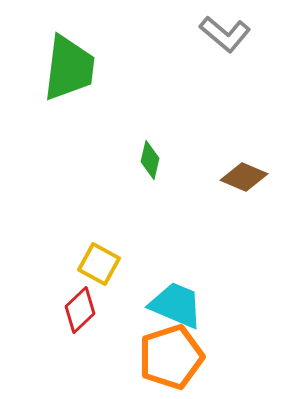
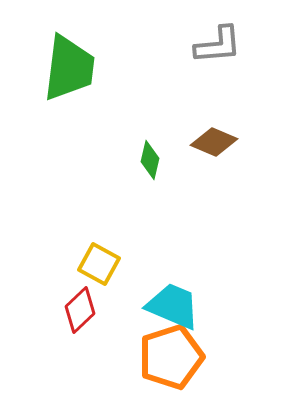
gray L-shape: moved 7 px left, 11 px down; rotated 45 degrees counterclockwise
brown diamond: moved 30 px left, 35 px up
cyan trapezoid: moved 3 px left, 1 px down
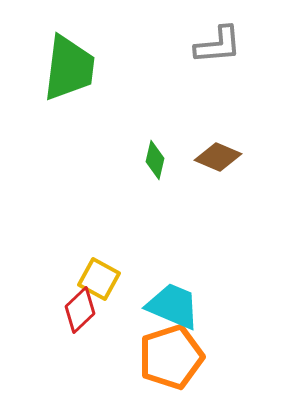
brown diamond: moved 4 px right, 15 px down
green diamond: moved 5 px right
yellow square: moved 15 px down
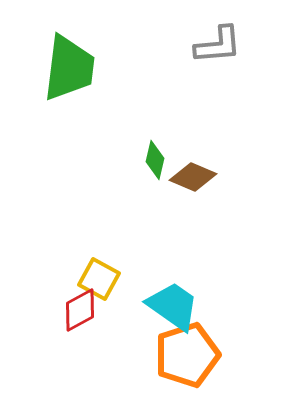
brown diamond: moved 25 px left, 20 px down
cyan trapezoid: rotated 12 degrees clockwise
red diamond: rotated 15 degrees clockwise
orange pentagon: moved 16 px right, 2 px up
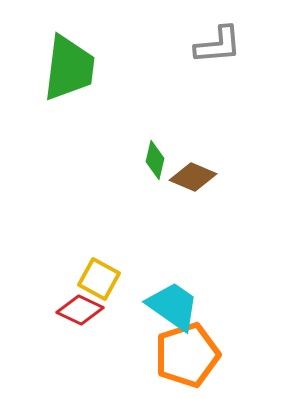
red diamond: rotated 54 degrees clockwise
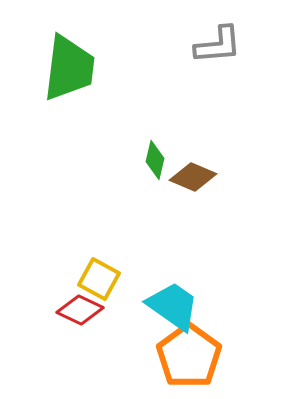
orange pentagon: moved 2 px right, 1 px down; rotated 18 degrees counterclockwise
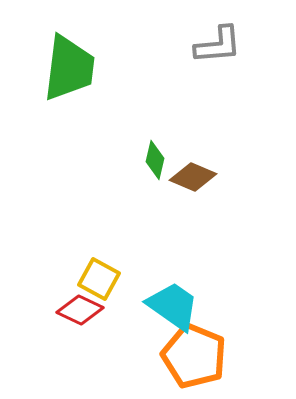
orange pentagon: moved 5 px right; rotated 14 degrees counterclockwise
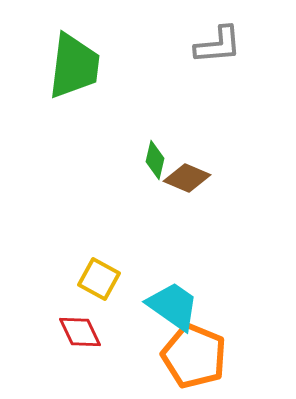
green trapezoid: moved 5 px right, 2 px up
brown diamond: moved 6 px left, 1 px down
red diamond: moved 22 px down; rotated 39 degrees clockwise
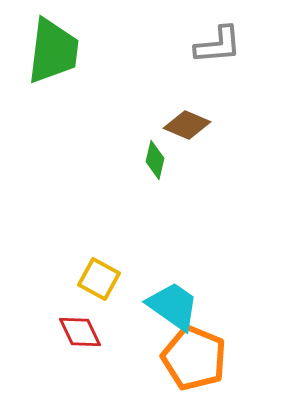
green trapezoid: moved 21 px left, 15 px up
brown diamond: moved 53 px up
orange pentagon: moved 2 px down
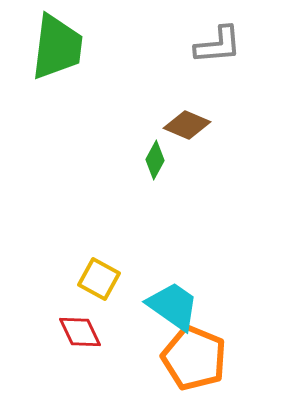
green trapezoid: moved 4 px right, 4 px up
green diamond: rotated 15 degrees clockwise
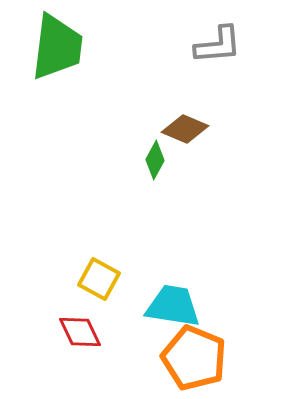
brown diamond: moved 2 px left, 4 px down
cyan trapezoid: rotated 26 degrees counterclockwise
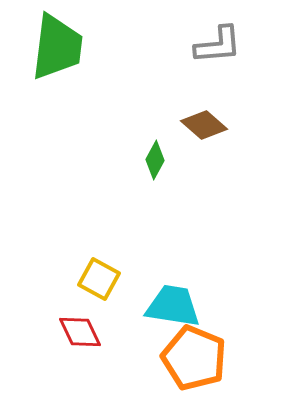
brown diamond: moved 19 px right, 4 px up; rotated 18 degrees clockwise
